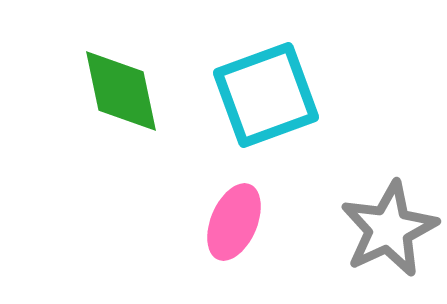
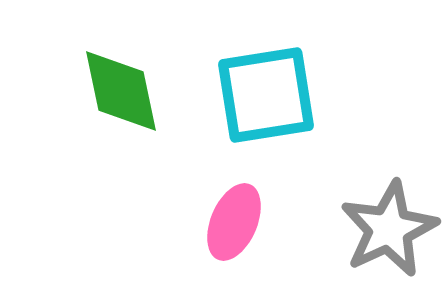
cyan square: rotated 11 degrees clockwise
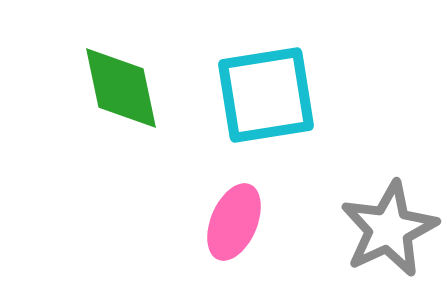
green diamond: moved 3 px up
